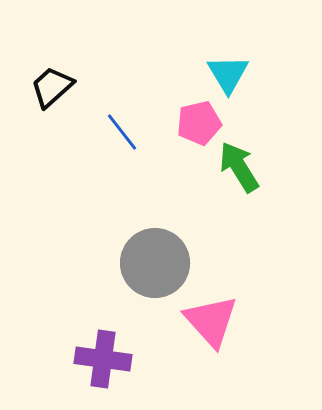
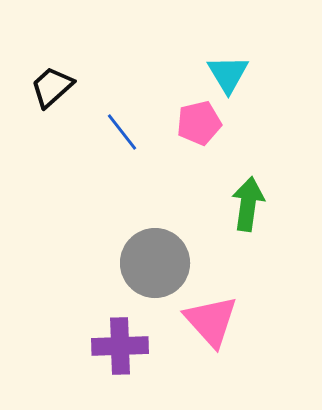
green arrow: moved 9 px right, 37 px down; rotated 40 degrees clockwise
purple cross: moved 17 px right, 13 px up; rotated 10 degrees counterclockwise
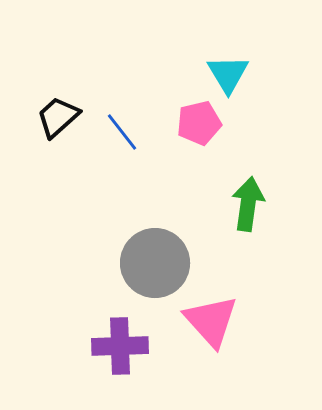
black trapezoid: moved 6 px right, 30 px down
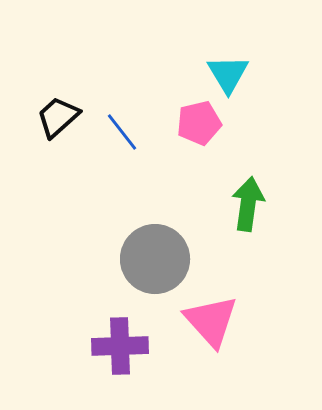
gray circle: moved 4 px up
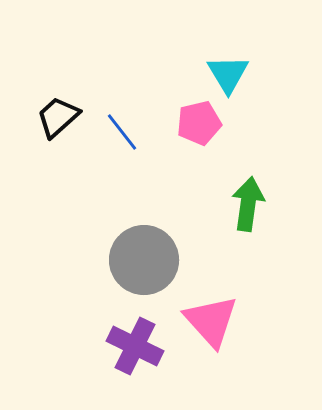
gray circle: moved 11 px left, 1 px down
purple cross: moved 15 px right; rotated 28 degrees clockwise
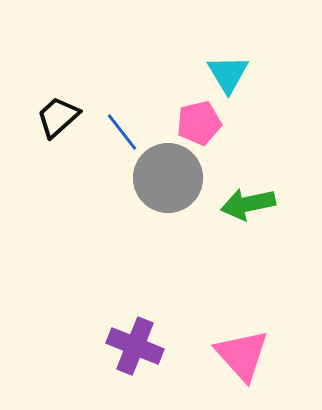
green arrow: rotated 110 degrees counterclockwise
gray circle: moved 24 px right, 82 px up
pink triangle: moved 31 px right, 34 px down
purple cross: rotated 4 degrees counterclockwise
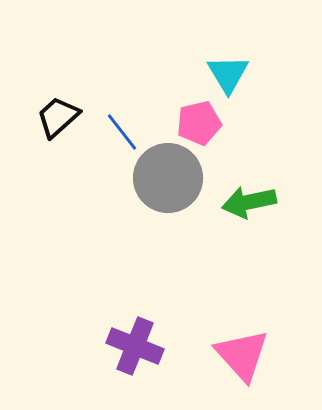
green arrow: moved 1 px right, 2 px up
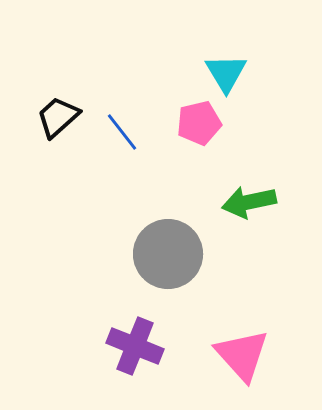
cyan triangle: moved 2 px left, 1 px up
gray circle: moved 76 px down
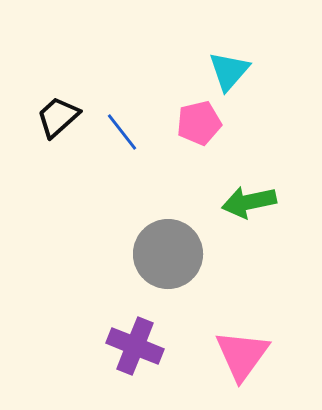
cyan triangle: moved 3 px right, 2 px up; rotated 12 degrees clockwise
pink triangle: rotated 18 degrees clockwise
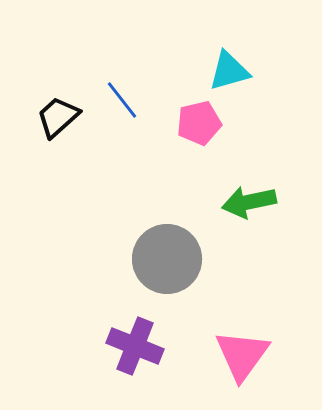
cyan triangle: rotated 33 degrees clockwise
blue line: moved 32 px up
gray circle: moved 1 px left, 5 px down
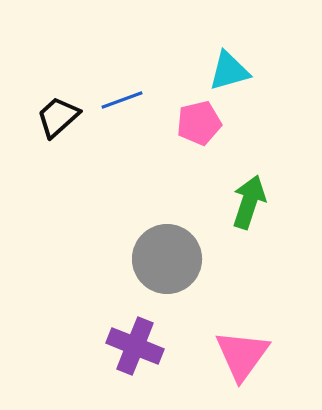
blue line: rotated 72 degrees counterclockwise
green arrow: rotated 120 degrees clockwise
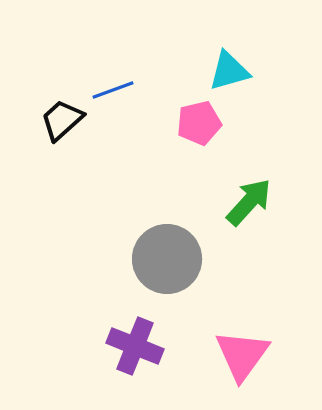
blue line: moved 9 px left, 10 px up
black trapezoid: moved 4 px right, 3 px down
green arrow: rotated 24 degrees clockwise
